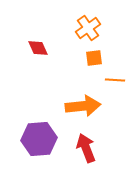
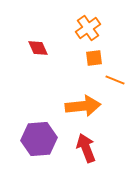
orange line: rotated 18 degrees clockwise
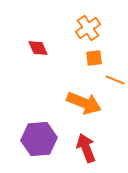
orange arrow: moved 1 px right, 3 px up; rotated 28 degrees clockwise
